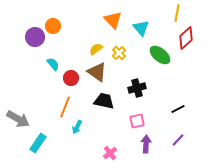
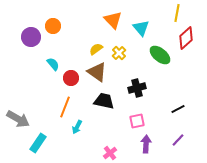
purple circle: moved 4 px left
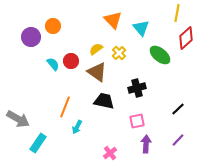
red circle: moved 17 px up
black line: rotated 16 degrees counterclockwise
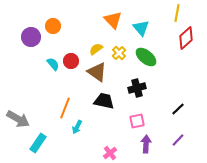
green ellipse: moved 14 px left, 2 px down
orange line: moved 1 px down
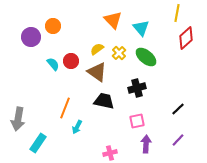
yellow semicircle: moved 1 px right
gray arrow: rotated 70 degrees clockwise
pink cross: rotated 24 degrees clockwise
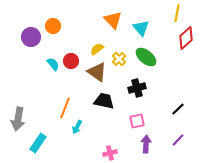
yellow cross: moved 6 px down
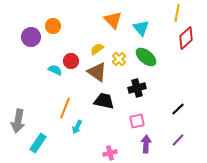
cyan semicircle: moved 2 px right, 6 px down; rotated 24 degrees counterclockwise
gray arrow: moved 2 px down
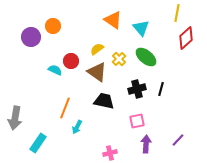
orange triangle: rotated 12 degrees counterclockwise
black cross: moved 1 px down
black line: moved 17 px left, 20 px up; rotated 32 degrees counterclockwise
gray arrow: moved 3 px left, 3 px up
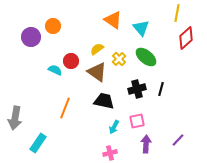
cyan arrow: moved 37 px right
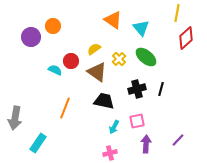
yellow semicircle: moved 3 px left
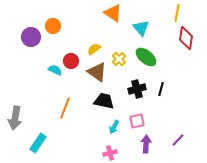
orange triangle: moved 7 px up
red diamond: rotated 40 degrees counterclockwise
